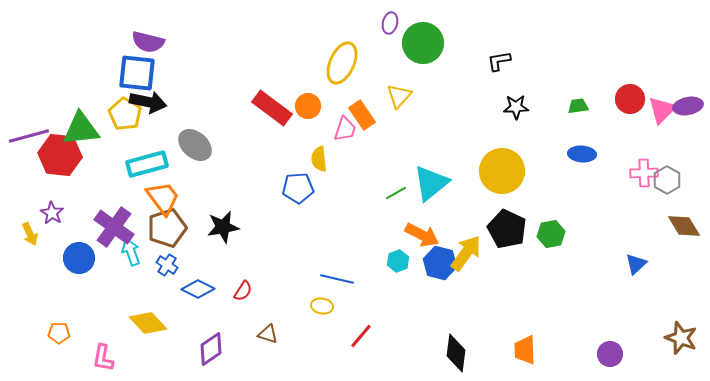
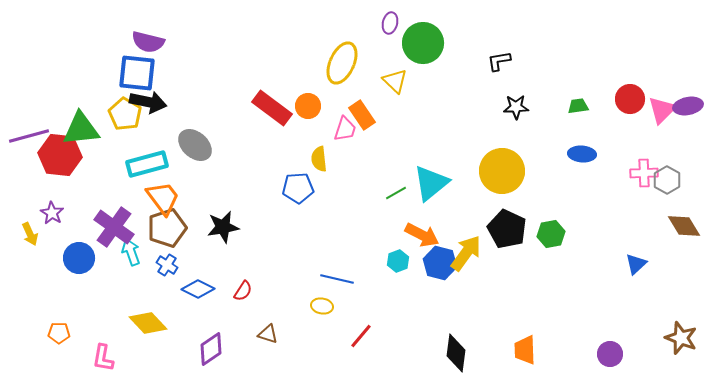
yellow triangle at (399, 96): moved 4 px left, 15 px up; rotated 28 degrees counterclockwise
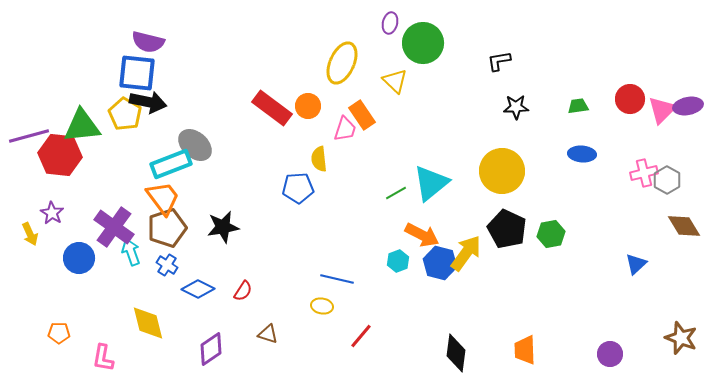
green triangle at (81, 129): moved 1 px right, 3 px up
cyan rectangle at (147, 164): moved 24 px right; rotated 6 degrees counterclockwise
pink cross at (644, 173): rotated 12 degrees counterclockwise
yellow diamond at (148, 323): rotated 30 degrees clockwise
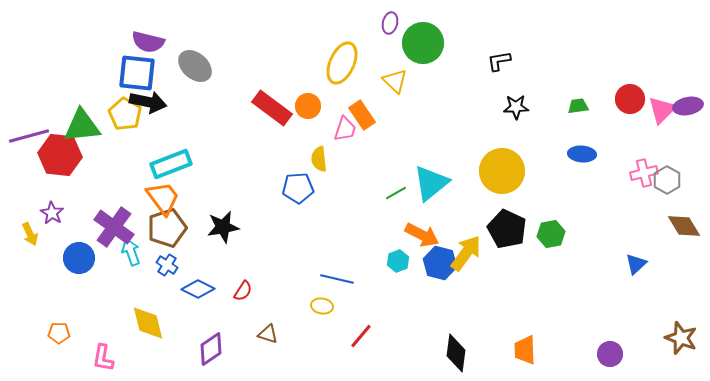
gray ellipse at (195, 145): moved 79 px up
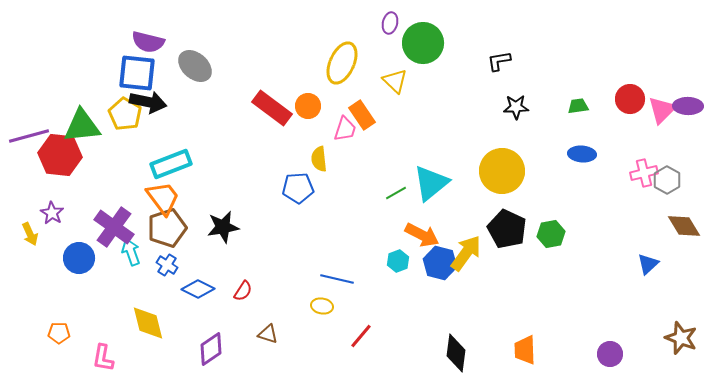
purple ellipse at (688, 106): rotated 12 degrees clockwise
blue triangle at (636, 264): moved 12 px right
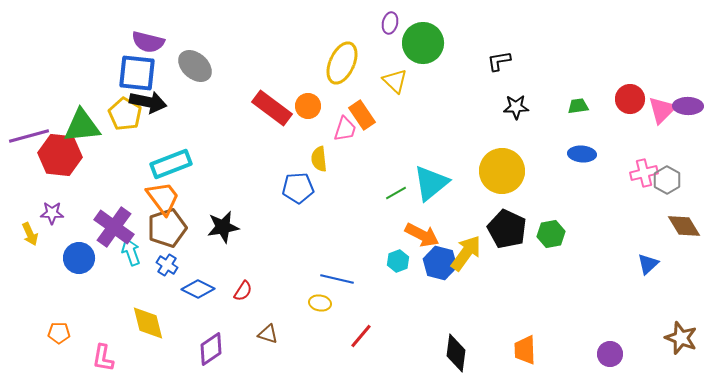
purple star at (52, 213): rotated 30 degrees counterclockwise
yellow ellipse at (322, 306): moved 2 px left, 3 px up
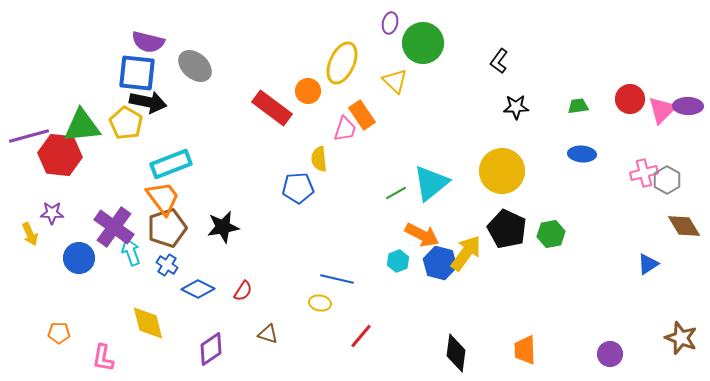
black L-shape at (499, 61): rotated 45 degrees counterclockwise
orange circle at (308, 106): moved 15 px up
yellow pentagon at (125, 114): moved 1 px right, 9 px down
blue triangle at (648, 264): rotated 10 degrees clockwise
